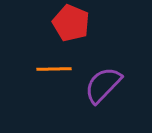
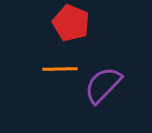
orange line: moved 6 px right
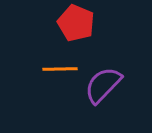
red pentagon: moved 5 px right
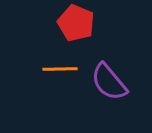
purple semicircle: moved 6 px right, 3 px up; rotated 84 degrees counterclockwise
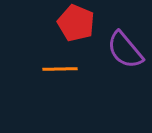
purple semicircle: moved 16 px right, 32 px up
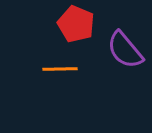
red pentagon: moved 1 px down
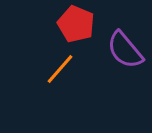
orange line: rotated 48 degrees counterclockwise
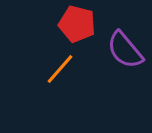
red pentagon: moved 1 px right; rotated 9 degrees counterclockwise
